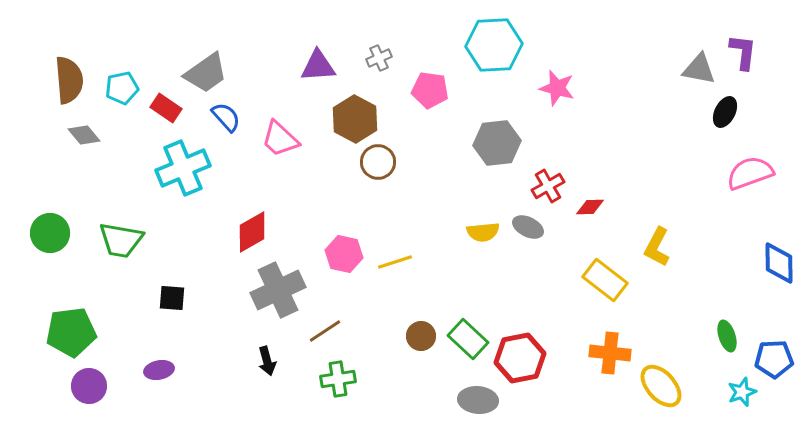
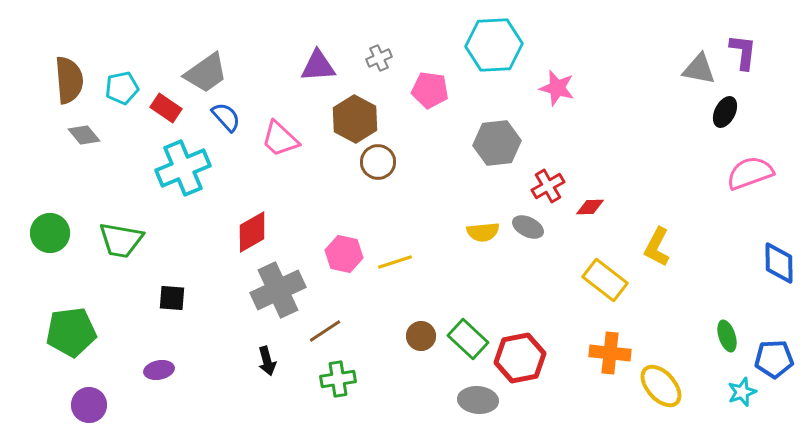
purple circle at (89, 386): moved 19 px down
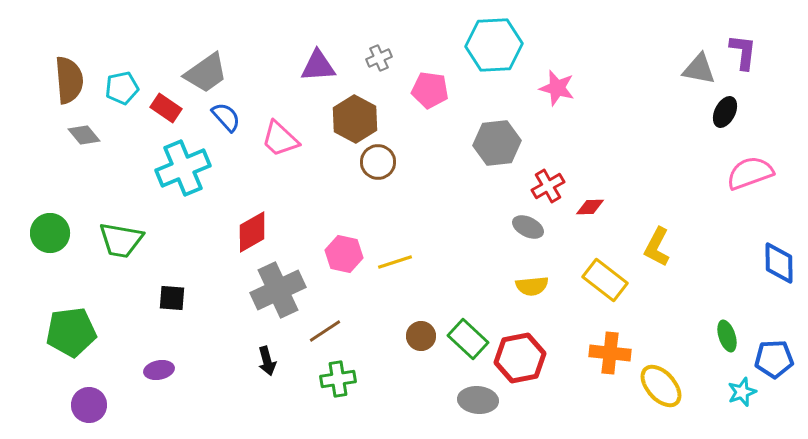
yellow semicircle at (483, 232): moved 49 px right, 54 px down
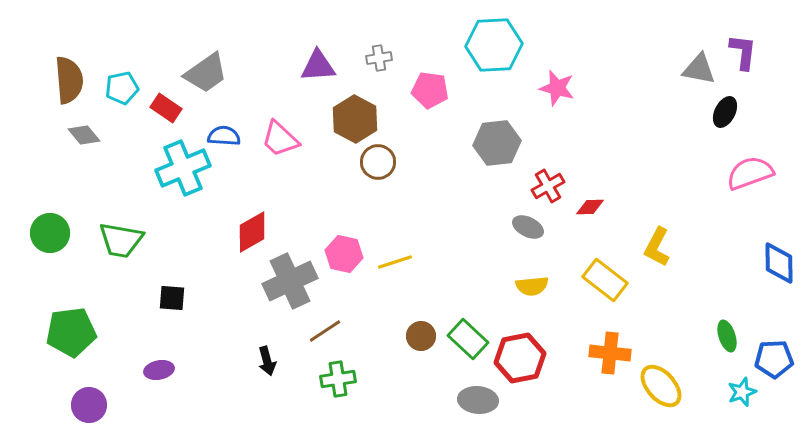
gray cross at (379, 58): rotated 15 degrees clockwise
blue semicircle at (226, 117): moved 2 px left, 19 px down; rotated 44 degrees counterclockwise
gray cross at (278, 290): moved 12 px right, 9 px up
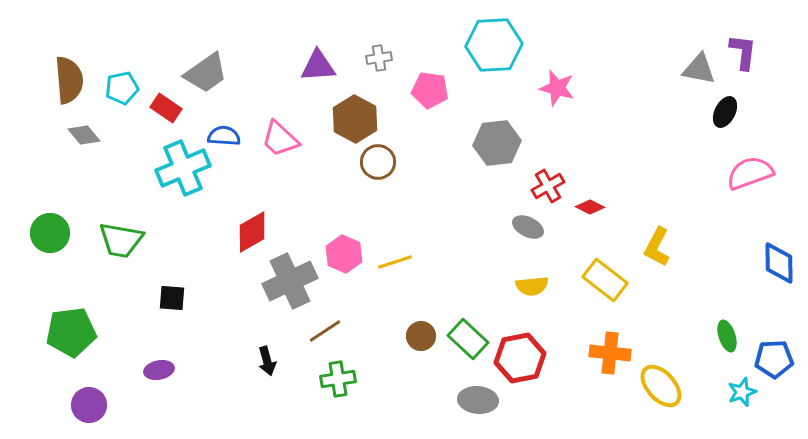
red diamond at (590, 207): rotated 28 degrees clockwise
pink hexagon at (344, 254): rotated 12 degrees clockwise
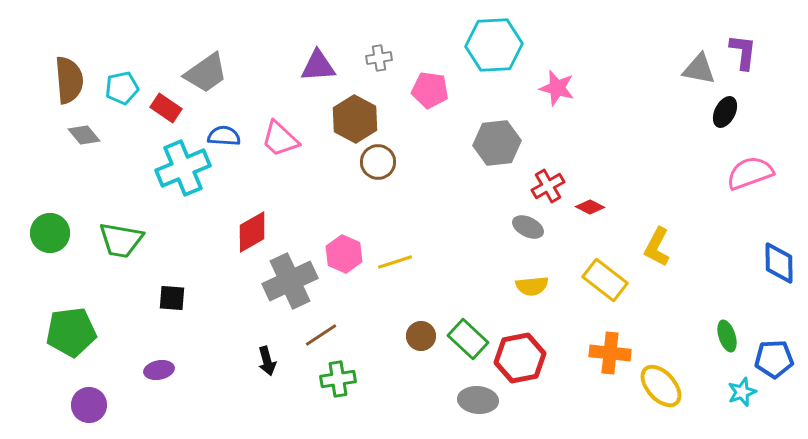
brown line at (325, 331): moved 4 px left, 4 px down
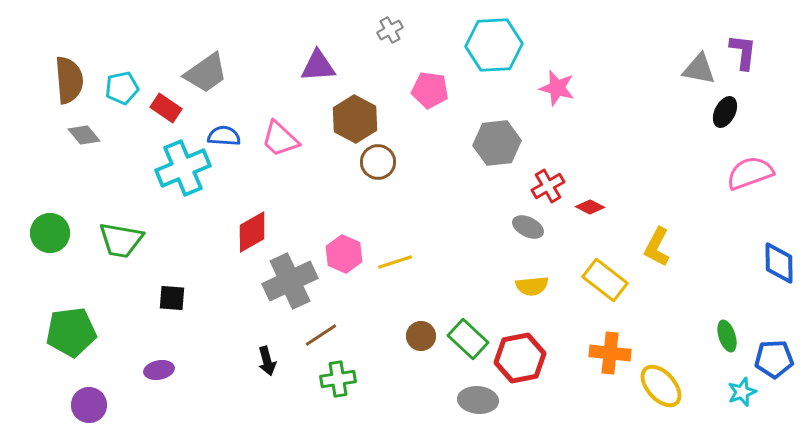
gray cross at (379, 58): moved 11 px right, 28 px up; rotated 20 degrees counterclockwise
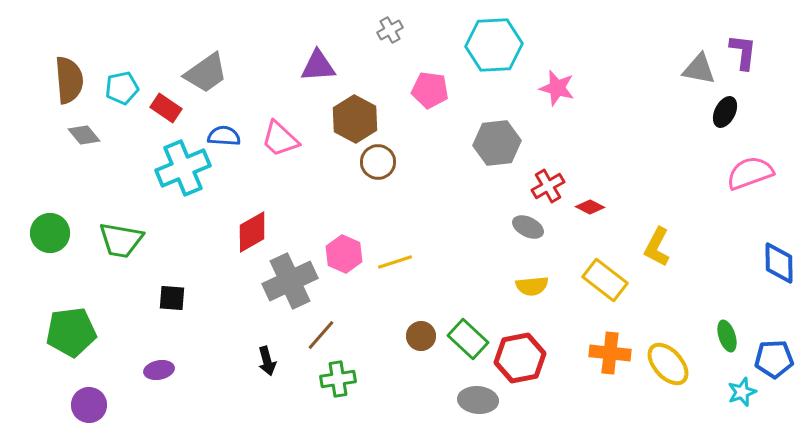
brown line at (321, 335): rotated 16 degrees counterclockwise
yellow ellipse at (661, 386): moved 7 px right, 22 px up
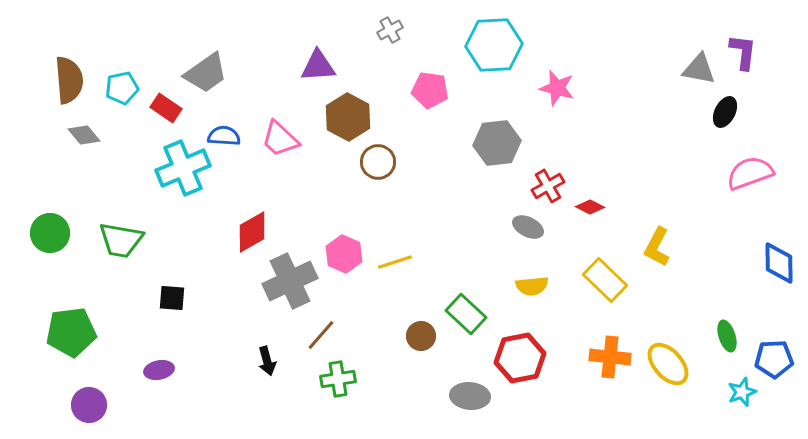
brown hexagon at (355, 119): moved 7 px left, 2 px up
yellow rectangle at (605, 280): rotated 6 degrees clockwise
green rectangle at (468, 339): moved 2 px left, 25 px up
orange cross at (610, 353): moved 4 px down
gray ellipse at (478, 400): moved 8 px left, 4 px up
